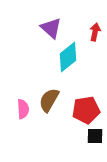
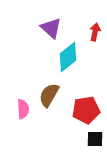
brown semicircle: moved 5 px up
black square: moved 3 px down
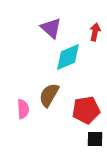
cyan diamond: rotated 16 degrees clockwise
